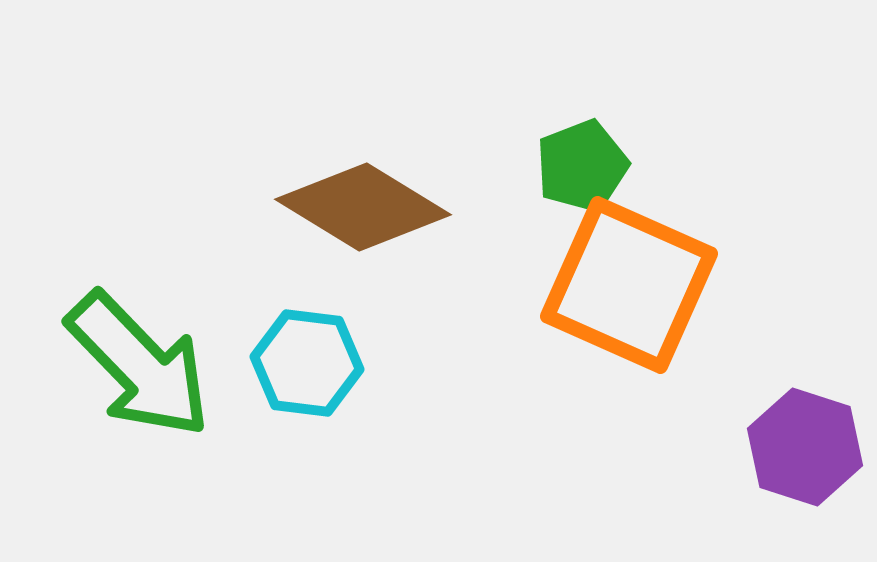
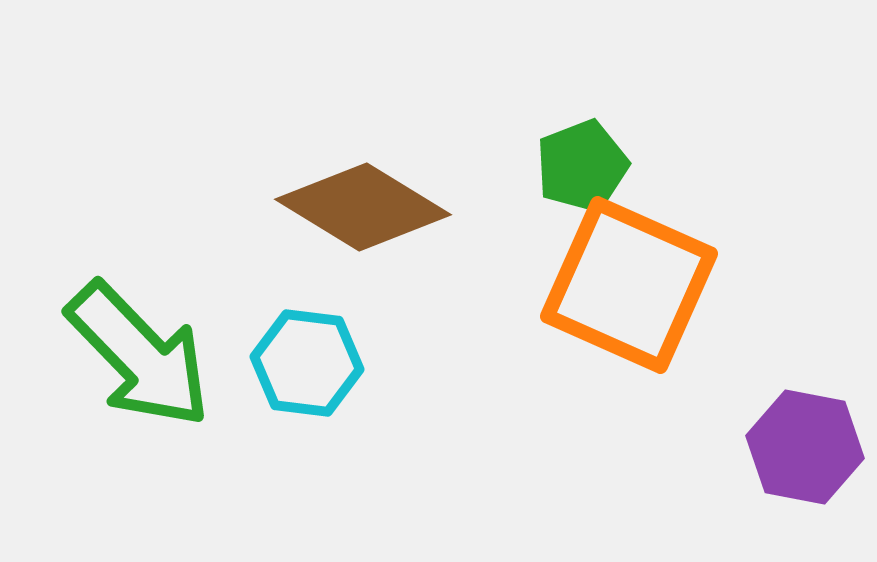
green arrow: moved 10 px up
purple hexagon: rotated 7 degrees counterclockwise
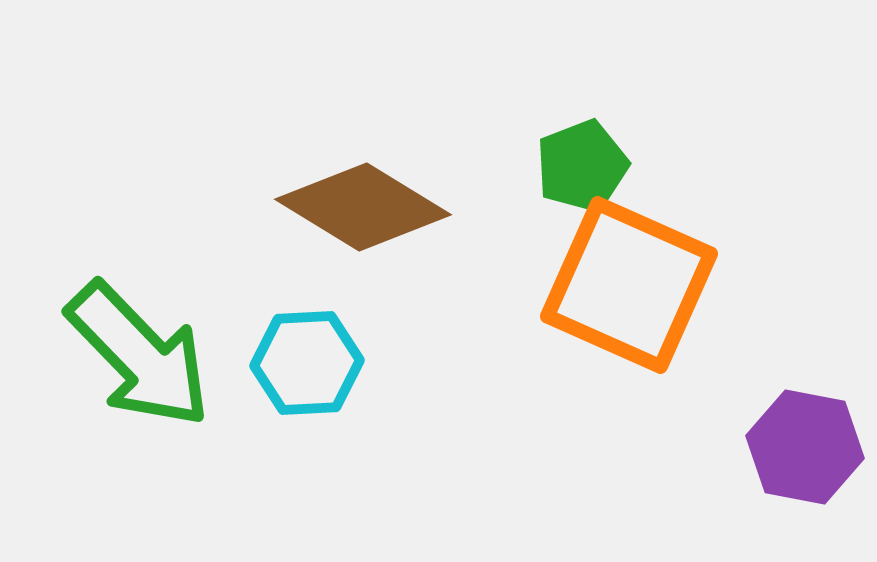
cyan hexagon: rotated 10 degrees counterclockwise
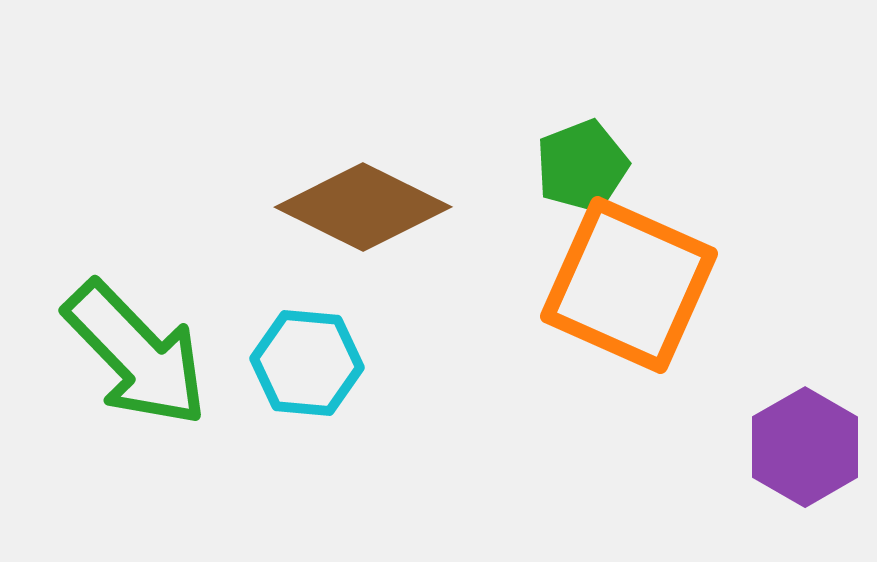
brown diamond: rotated 5 degrees counterclockwise
green arrow: moved 3 px left, 1 px up
cyan hexagon: rotated 8 degrees clockwise
purple hexagon: rotated 19 degrees clockwise
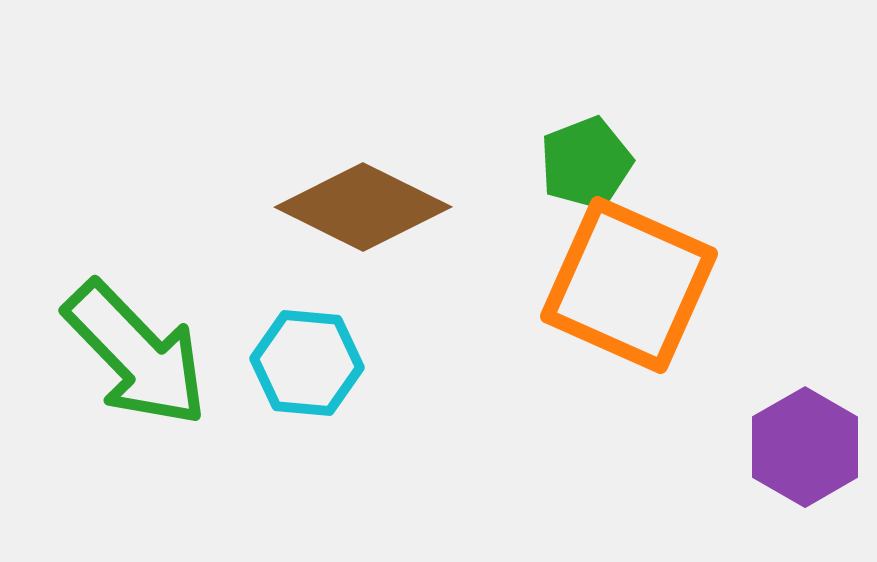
green pentagon: moved 4 px right, 3 px up
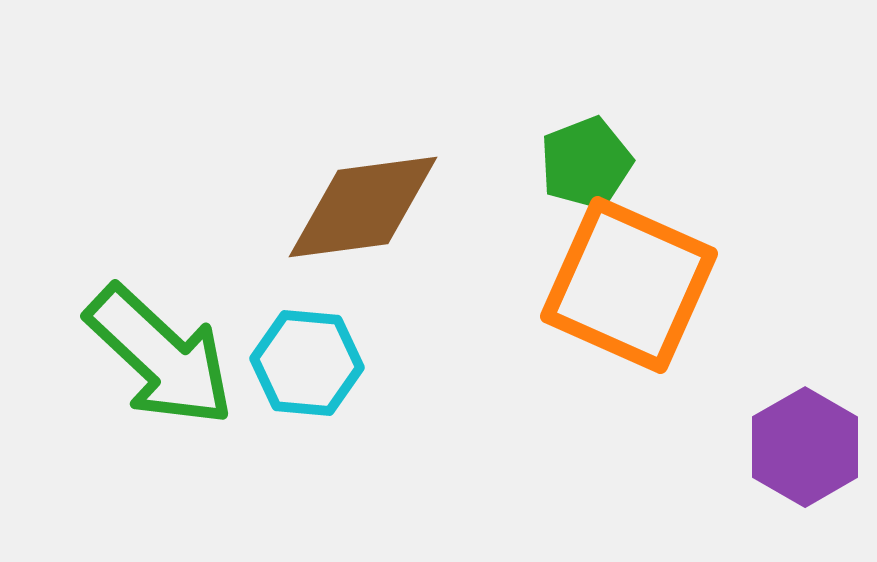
brown diamond: rotated 34 degrees counterclockwise
green arrow: moved 24 px right, 2 px down; rotated 3 degrees counterclockwise
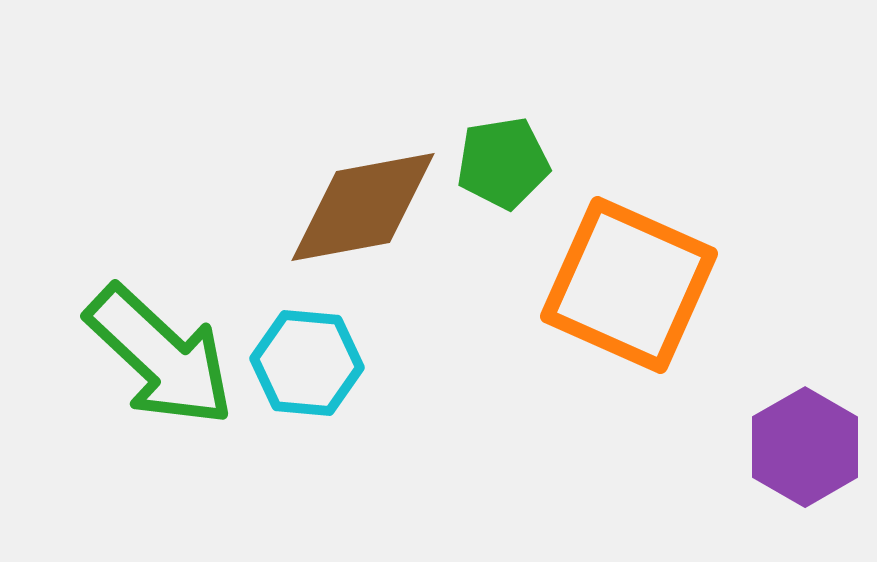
green pentagon: moved 83 px left; rotated 12 degrees clockwise
brown diamond: rotated 3 degrees counterclockwise
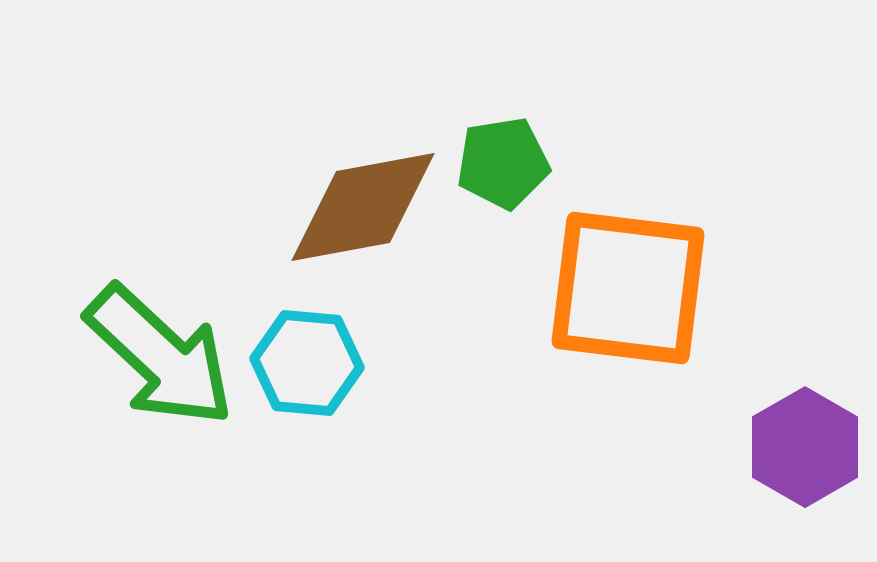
orange square: moved 1 px left, 3 px down; rotated 17 degrees counterclockwise
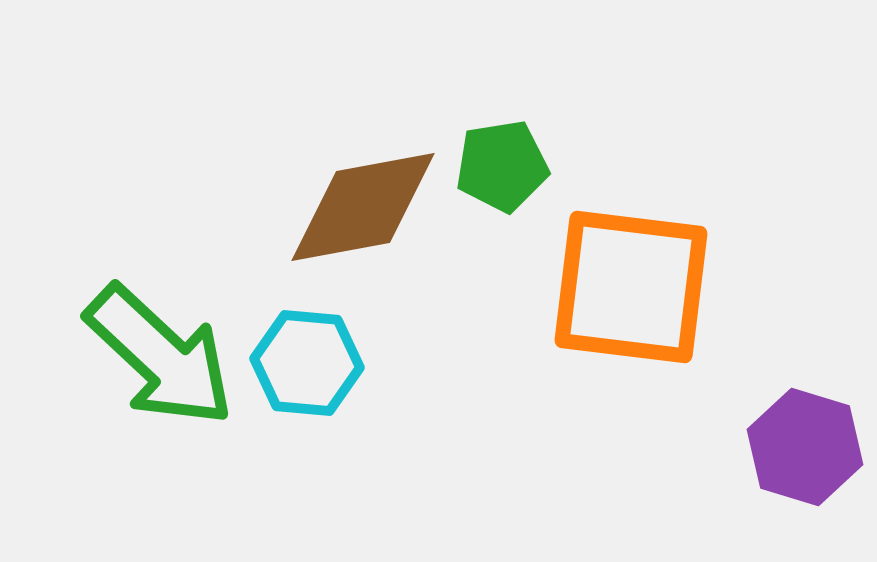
green pentagon: moved 1 px left, 3 px down
orange square: moved 3 px right, 1 px up
purple hexagon: rotated 13 degrees counterclockwise
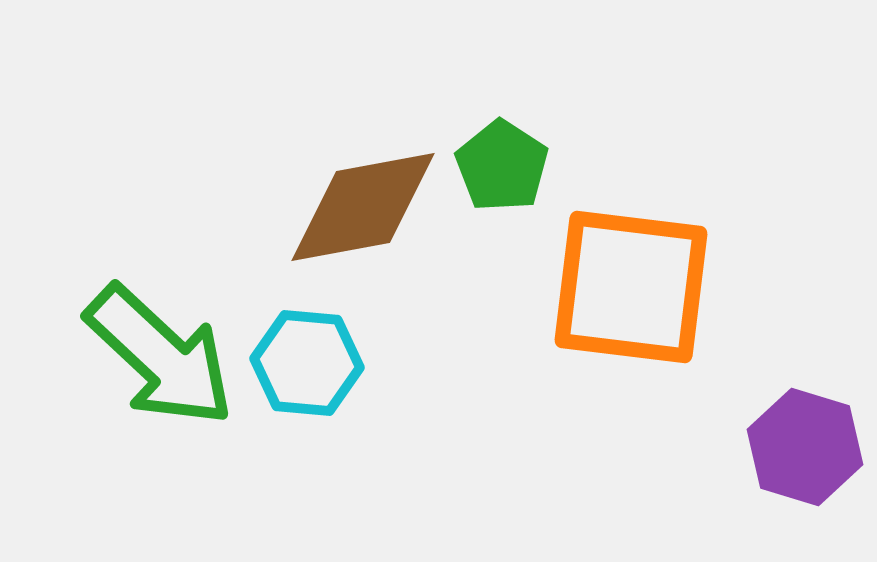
green pentagon: rotated 30 degrees counterclockwise
